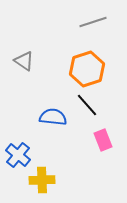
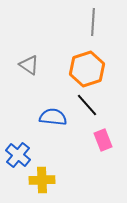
gray line: rotated 68 degrees counterclockwise
gray triangle: moved 5 px right, 4 px down
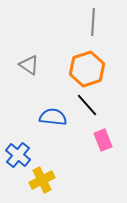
yellow cross: rotated 25 degrees counterclockwise
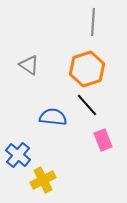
yellow cross: moved 1 px right
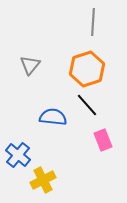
gray triangle: moved 1 px right; rotated 35 degrees clockwise
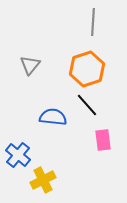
pink rectangle: rotated 15 degrees clockwise
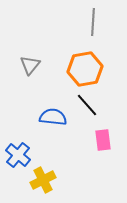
orange hexagon: moved 2 px left; rotated 8 degrees clockwise
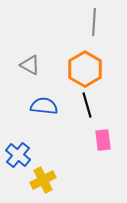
gray line: moved 1 px right
gray triangle: rotated 40 degrees counterclockwise
orange hexagon: rotated 20 degrees counterclockwise
black line: rotated 25 degrees clockwise
blue semicircle: moved 9 px left, 11 px up
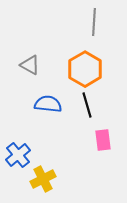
blue semicircle: moved 4 px right, 2 px up
blue cross: rotated 10 degrees clockwise
yellow cross: moved 1 px up
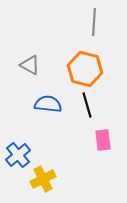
orange hexagon: rotated 16 degrees counterclockwise
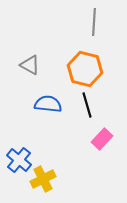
pink rectangle: moved 1 px left, 1 px up; rotated 50 degrees clockwise
blue cross: moved 1 px right, 5 px down; rotated 10 degrees counterclockwise
